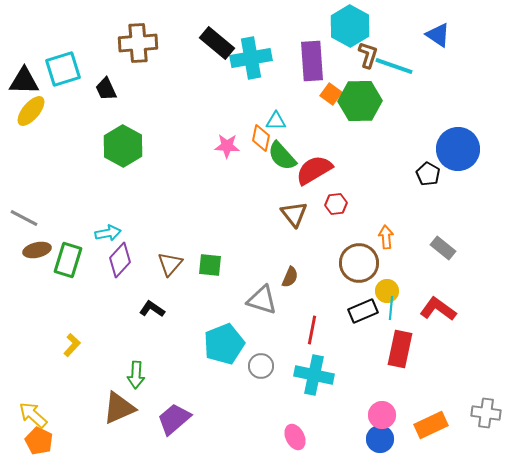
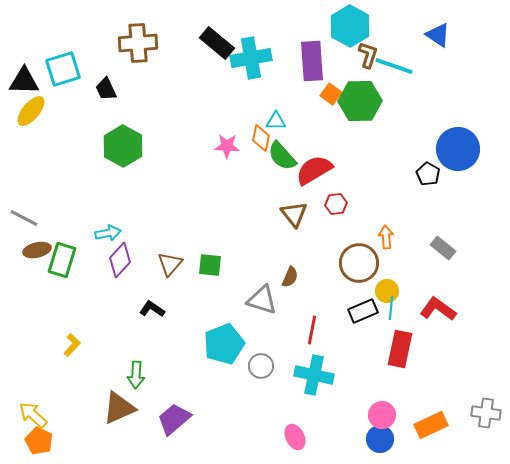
green rectangle at (68, 260): moved 6 px left
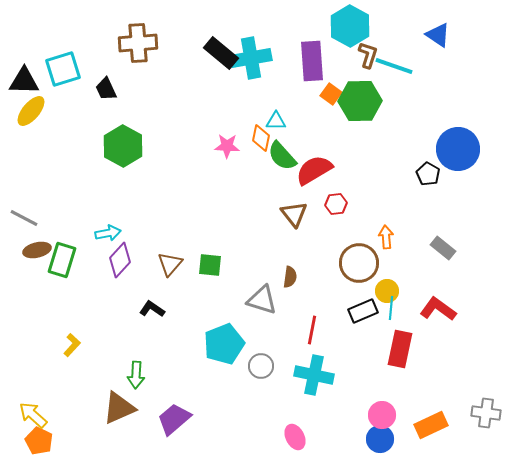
black rectangle at (217, 43): moved 4 px right, 10 px down
brown semicircle at (290, 277): rotated 15 degrees counterclockwise
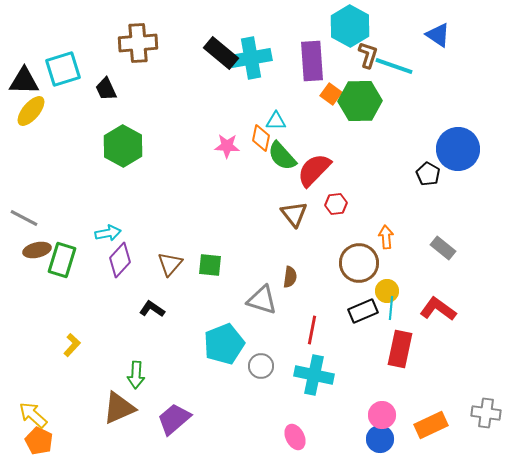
red semicircle at (314, 170): rotated 15 degrees counterclockwise
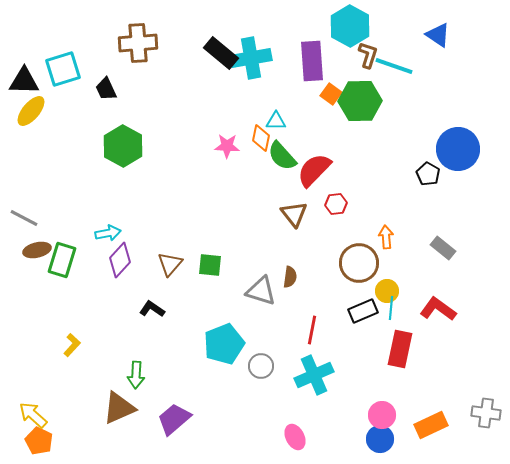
gray triangle at (262, 300): moved 1 px left, 9 px up
cyan cross at (314, 375): rotated 36 degrees counterclockwise
